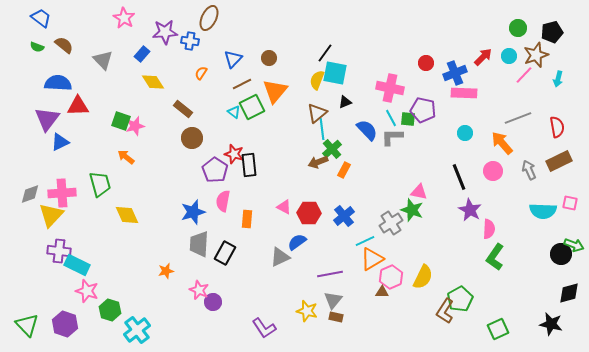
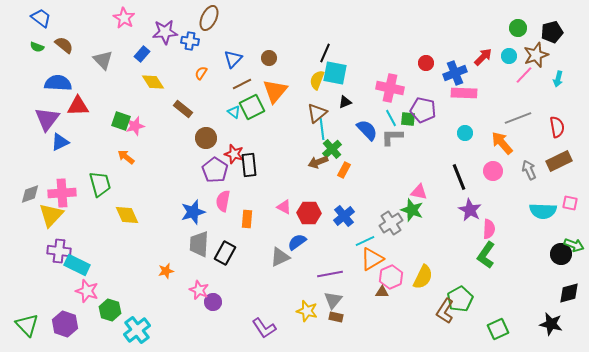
black line at (325, 53): rotated 12 degrees counterclockwise
brown circle at (192, 138): moved 14 px right
green L-shape at (495, 257): moved 9 px left, 2 px up
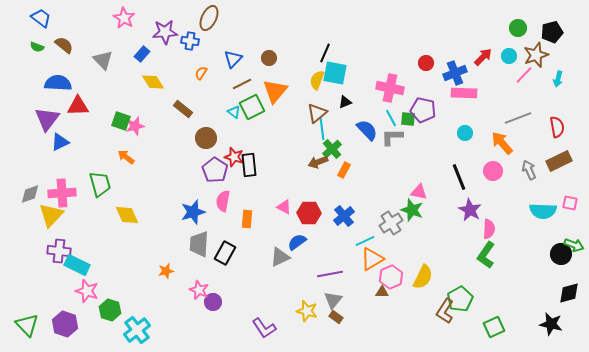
red star at (234, 154): moved 3 px down
brown rectangle at (336, 317): rotated 24 degrees clockwise
green square at (498, 329): moved 4 px left, 2 px up
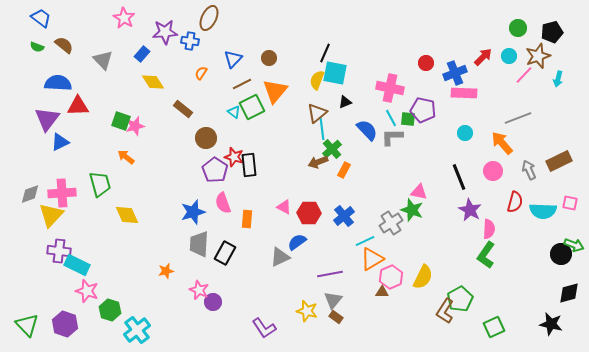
brown star at (536, 55): moved 2 px right, 1 px down
red semicircle at (557, 127): moved 42 px left, 75 px down; rotated 25 degrees clockwise
pink semicircle at (223, 201): moved 2 px down; rotated 30 degrees counterclockwise
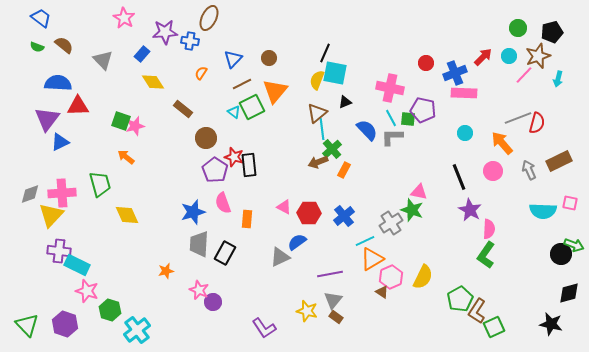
red semicircle at (515, 202): moved 22 px right, 79 px up
brown triangle at (382, 292): rotated 32 degrees clockwise
brown L-shape at (445, 311): moved 32 px right
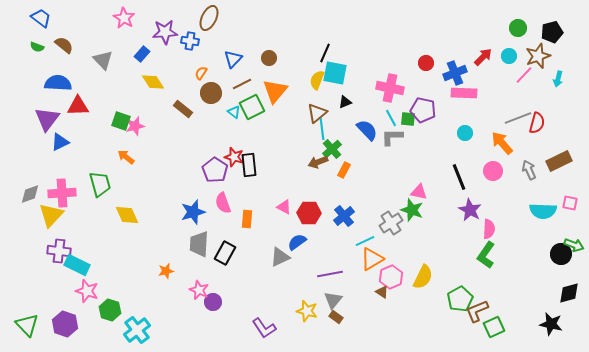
brown circle at (206, 138): moved 5 px right, 45 px up
brown L-shape at (477, 311): rotated 35 degrees clockwise
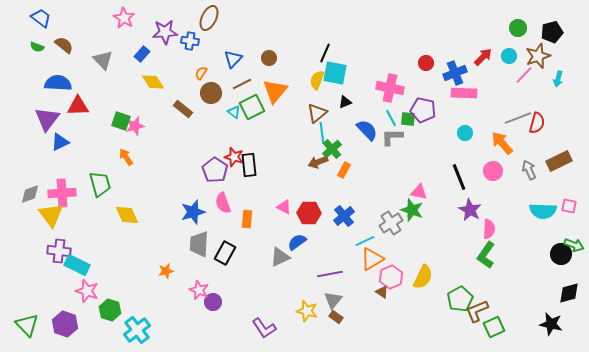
cyan line at (322, 129): moved 4 px down
orange arrow at (126, 157): rotated 18 degrees clockwise
pink square at (570, 203): moved 1 px left, 3 px down
yellow triangle at (51, 215): rotated 20 degrees counterclockwise
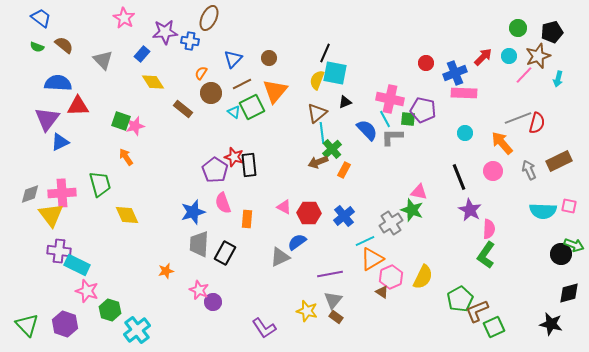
pink cross at (390, 88): moved 11 px down
cyan line at (391, 118): moved 6 px left, 1 px down
